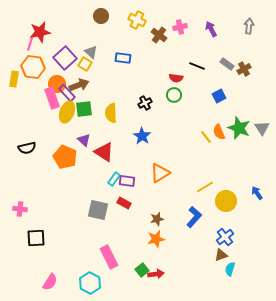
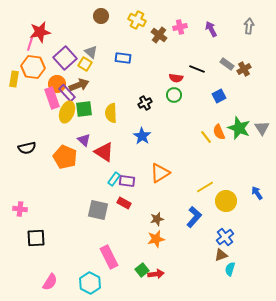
black line at (197, 66): moved 3 px down
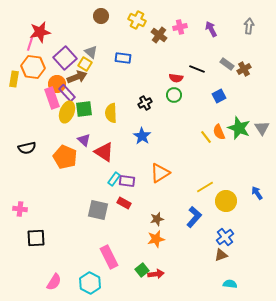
brown arrow at (79, 85): moved 2 px left, 8 px up
cyan semicircle at (230, 269): moved 15 px down; rotated 80 degrees clockwise
pink semicircle at (50, 282): moved 4 px right
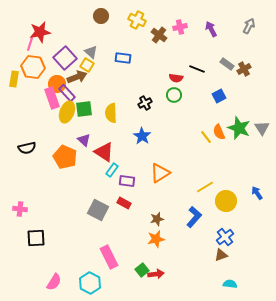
gray arrow at (249, 26): rotated 21 degrees clockwise
yellow square at (85, 64): moved 2 px right, 1 px down
cyan rectangle at (114, 179): moved 2 px left, 9 px up
gray square at (98, 210): rotated 15 degrees clockwise
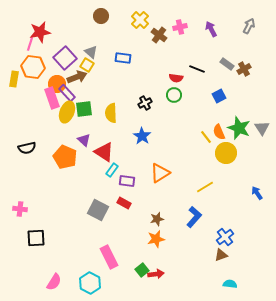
yellow cross at (137, 20): moved 3 px right; rotated 18 degrees clockwise
yellow circle at (226, 201): moved 48 px up
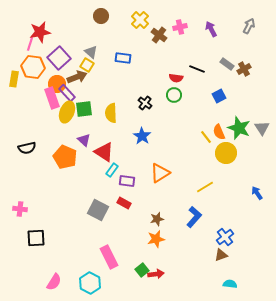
purple square at (65, 58): moved 6 px left
black cross at (145, 103): rotated 24 degrees counterclockwise
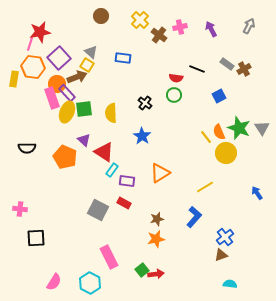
black semicircle at (27, 148): rotated 12 degrees clockwise
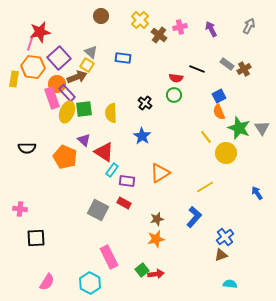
orange semicircle at (219, 132): moved 20 px up
pink semicircle at (54, 282): moved 7 px left
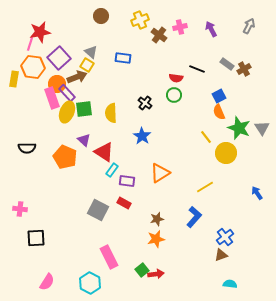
yellow cross at (140, 20): rotated 24 degrees clockwise
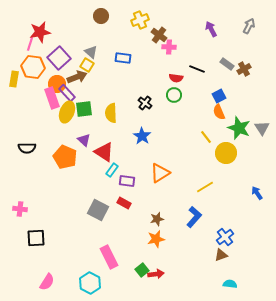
pink cross at (180, 27): moved 11 px left, 20 px down; rotated 16 degrees clockwise
